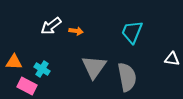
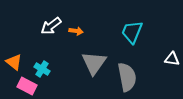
orange triangle: rotated 36 degrees clockwise
gray triangle: moved 4 px up
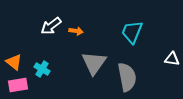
pink rectangle: moved 9 px left, 1 px up; rotated 36 degrees counterclockwise
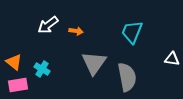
white arrow: moved 3 px left, 1 px up
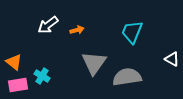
orange arrow: moved 1 px right, 1 px up; rotated 24 degrees counterclockwise
white triangle: rotated 21 degrees clockwise
cyan cross: moved 7 px down
gray semicircle: rotated 88 degrees counterclockwise
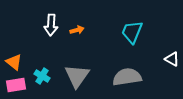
white arrow: moved 3 px right; rotated 50 degrees counterclockwise
gray triangle: moved 17 px left, 13 px down
pink rectangle: moved 2 px left
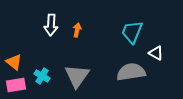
orange arrow: rotated 64 degrees counterclockwise
white triangle: moved 16 px left, 6 px up
gray semicircle: moved 4 px right, 5 px up
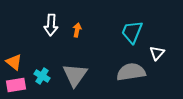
white triangle: moved 1 px right; rotated 42 degrees clockwise
gray triangle: moved 2 px left, 1 px up
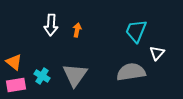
cyan trapezoid: moved 4 px right, 1 px up
